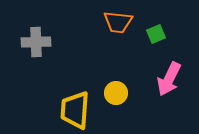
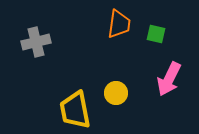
orange trapezoid: moved 1 px right, 2 px down; rotated 88 degrees counterclockwise
green square: rotated 36 degrees clockwise
gray cross: rotated 12 degrees counterclockwise
yellow trapezoid: rotated 15 degrees counterclockwise
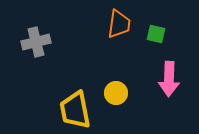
pink arrow: rotated 24 degrees counterclockwise
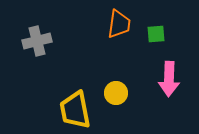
green square: rotated 18 degrees counterclockwise
gray cross: moved 1 px right, 1 px up
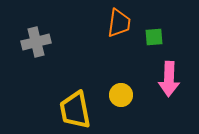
orange trapezoid: moved 1 px up
green square: moved 2 px left, 3 px down
gray cross: moved 1 px left, 1 px down
yellow circle: moved 5 px right, 2 px down
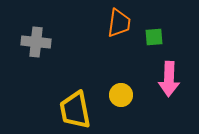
gray cross: rotated 20 degrees clockwise
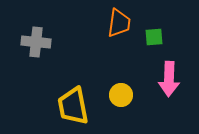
yellow trapezoid: moved 2 px left, 4 px up
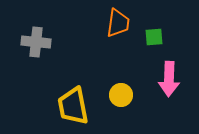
orange trapezoid: moved 1 px left
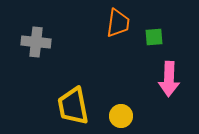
yellow circle: moved 21 px down
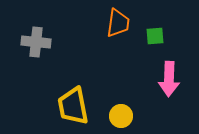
green square: moved 1 px right, 1 px up
